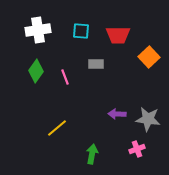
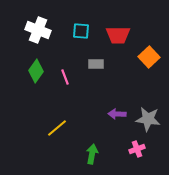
white cross: rotated 30 degrees clockwise
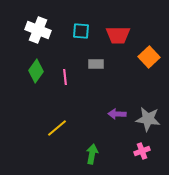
pink line: rotated 14 degrees clockwise
pink cross: moved 5 px right, 2 px down
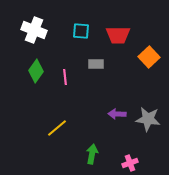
white cross: moved 4 px left
pink cross: moved 12 px left, 12 px down
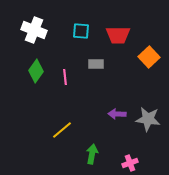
yellow line: moved 5 px right, 2 px down
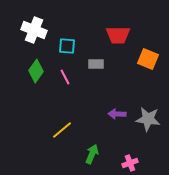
cyan square: moved 14 px left, 15 px down
orange square: moved 1 px left, 2 px down; rotated 25 degrees counterclockwise
pink line: rotated 21 degrees counterclockwise
green arrow: rotated 12 degrees clockwise
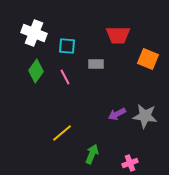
white cross: moved 3 px down
purple arrow: rotated 30 degrees counterclockwise
gray star: moved 3 px left, 3 px up
yellow line: moved 3 px down
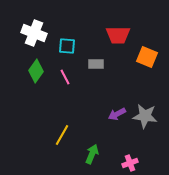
orange square: moved 1 px left, 2 px up
yellow line: moved 2 px down; rotated 20 degrees counterclockwise
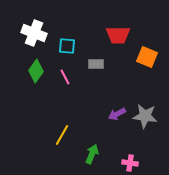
pink cross: rotated 28 degrees clockwise
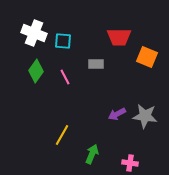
red trapezoid: moved 1 px right, 2 px down
cyan square: moved 4 px left, 5 px up
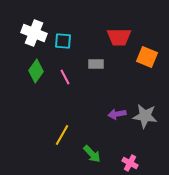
purple arrow: rotated 18 degrees clockwise
green arrow: rotated 114 degrees clockwise
pink cross: rotated 21 degrees clockwise
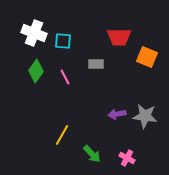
pink cross: moved 3 px left, 5 px up
